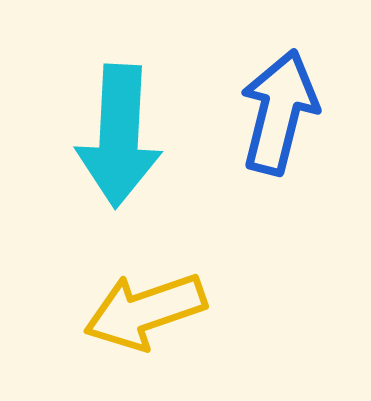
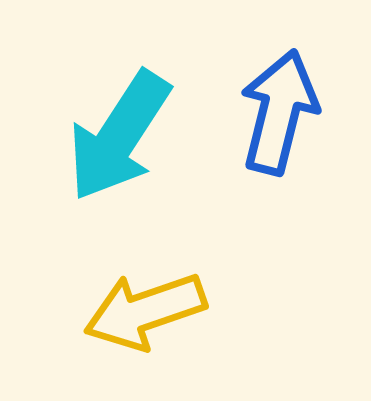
cyan arrow: rotated 30 degrees clockwise
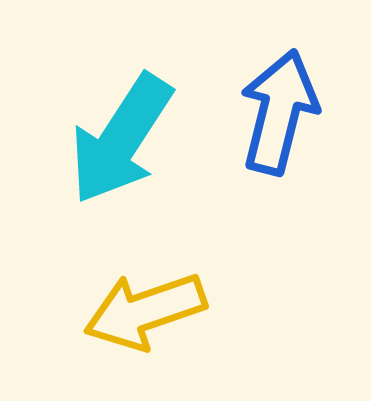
cyan arrow: moved 2 px right, 3 px down
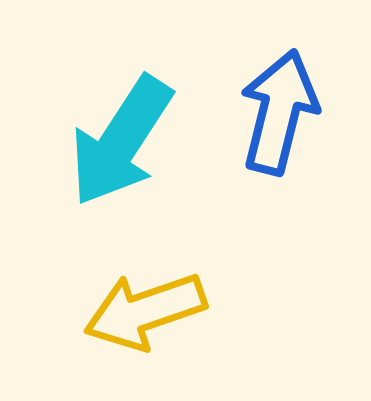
cyan arrow: moved 2 px down
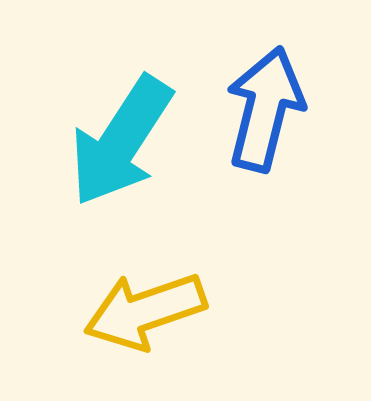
blue arrow: moved 14 px left, 3 px up
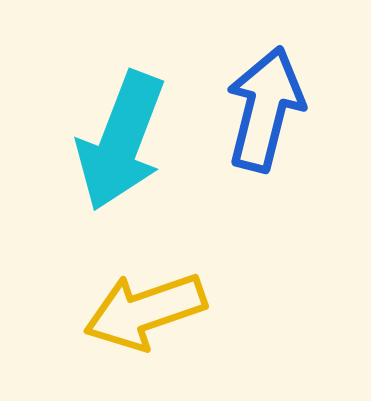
cyan arrow: rotated 12 degrees counterclockwise
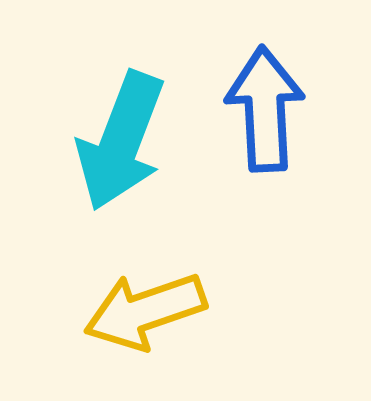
blue arrow: rotated 17 degrees counterclockwise
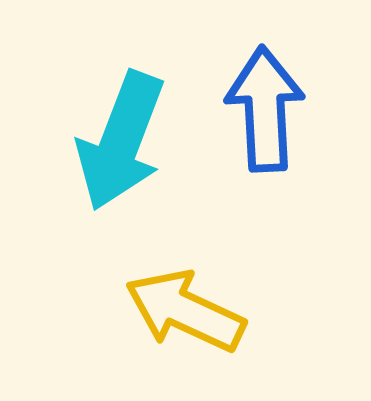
yellow arrow: moved 40 px right; rotated 44 degrees clockwise
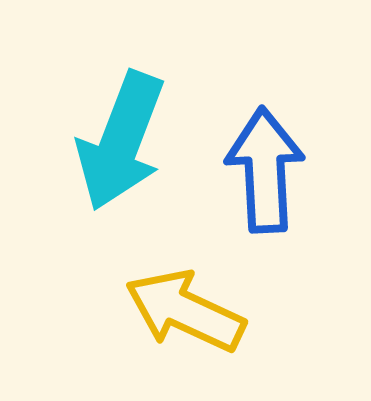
blue arrow: moved 61 px down
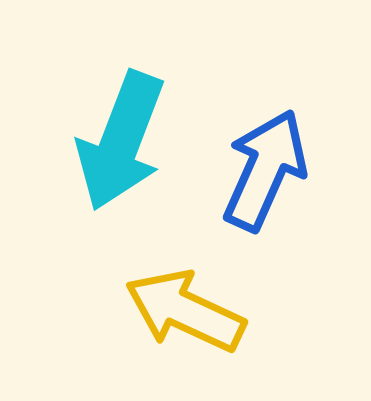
blue arrow: rotated 27 degrees clockwise
